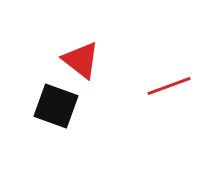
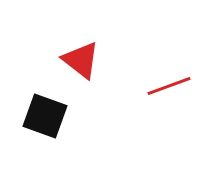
black square: moved 11 px left, 10 px down
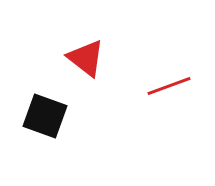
red triangle: moved 5 px right, 2 px up
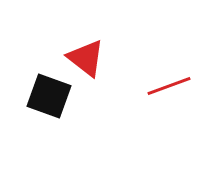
black square: moved 4 px right, 20 px up
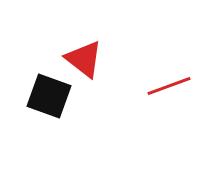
red triangle: moved 2 px left, 1 px down
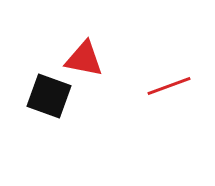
red triangle: rotated 27 degrees counterclockwise
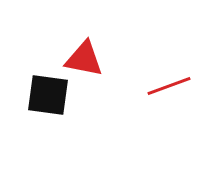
black square: moved 1 px left, 1 px up; rotated 12 degrees counterclockwise
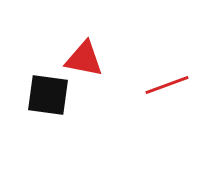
red line: moved 2 px left, 1 px up
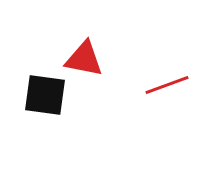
black square: moved 3 px left
